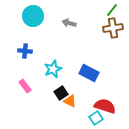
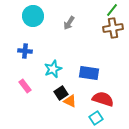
gray arrow: rotated 72 degrees counterclockwise
blue rectangle: rotated 18 degrees counterclockwise
red semicircle: moved 2 px left, 7 px up
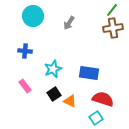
black square: moved 7 px left, 1 px down
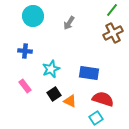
brown cross: moved 5 px down; rotated 18 degrees counterclockwise
cyan star: moved 2 px left
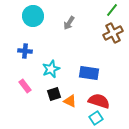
black square: rotated 16 degrees clockwise
red semicircle: moved 4 px left, 2 px down
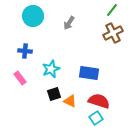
pink rectangle: moved 5 px left, 8 px up
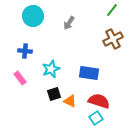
brown cross: moved 6 px down
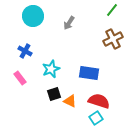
blue cross: rotated 24 degrees clockwise
